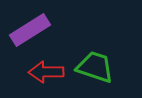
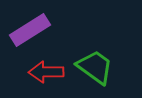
green trapezoid: rotated 18 degrees clockwise
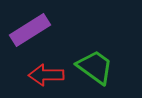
red arrow: moved 3 px down
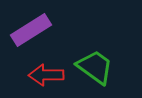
purple rectangle: moved 1 px right
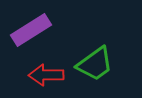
green trapezoid: moved 3 px up; rotated 108 degrees clockwise
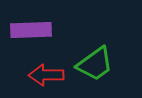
purple rectangle: rotated 30 degrees clockwise
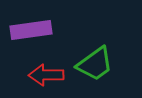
purple rectangle: rotated 6 degrees counterclockwise
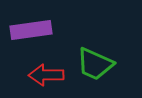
green trapezoid: rotated 60 degrees clockwise
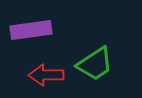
green trapezoid: rotated 57 degrees counterclockwise
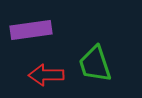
green trapezoid: rotated 105 degrees clockwise
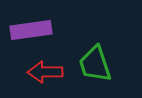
red arrow: moved 1 px left, 3 px up
